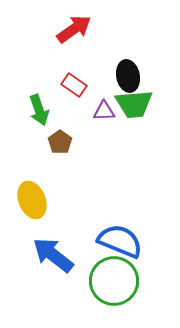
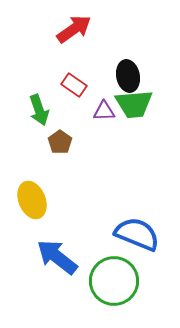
blue semicircle: moved 17 px right, 7 px up
blue arrow: moved 4 px right, 2 px down
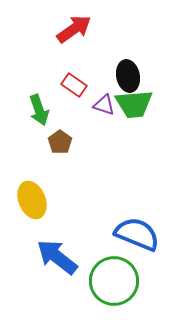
purple triangle: moved 6 px up; rotated 20 degrees clockwise
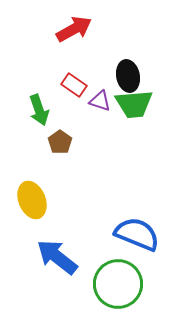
red arrow: rotated 6 degrees clockwise
purple triangle: moved 4 px left, 4 px up
green circle: moved 4 px right, 3 px down
